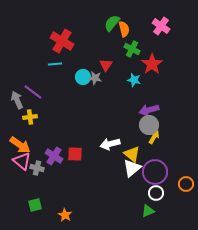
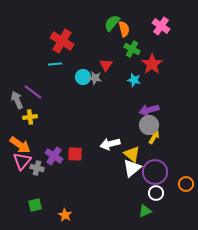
pink triangle: rotated 30 degrees clockwise
green triangle: moved 3 px left
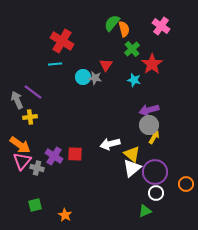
green cross: rotated 21 degrees clockwise
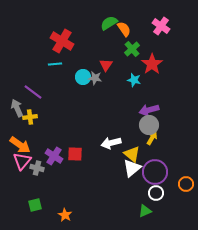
green semicircle: moved 3 px left; rotated 18 degrees clockwise
orange semicircle: rotated 21 degrees counterclockwise
gray arrow: moved 8 px down
yellow arrow: moved 2 px left, 1 px down
white arrow: moved 1 px right, 1 px up
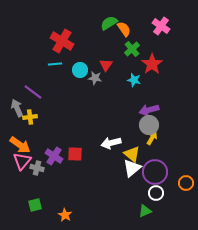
cyan circle: moved 3 px left, 7 px up
orange circle: moved 1 px up
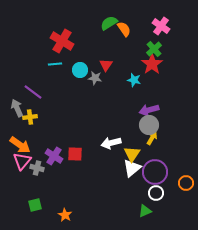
green cross: moved 22 px right
yellow triangle: rotated 24 degrees clockwise
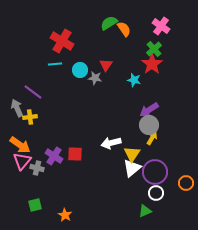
purple arrow: rotated 18 degrees counterclockwise
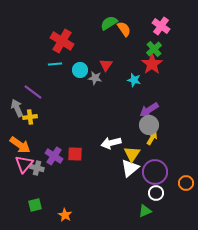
pink triangle: moved 2 px right, 3 px down
white triangle: moved 2 px left
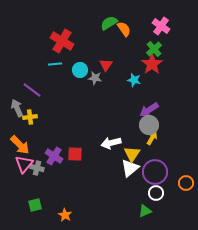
purple line: moved 1 px left, 2 px up
orange arrow: rotated 10 degrees clockwise
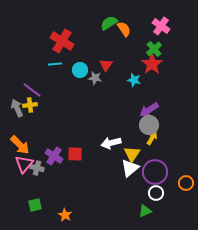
yellow cross: moved 12 px up
